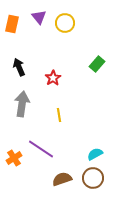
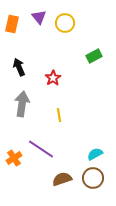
green rectangle: moved 3 px left, 8 px up; rotated 21 degrees clockwise
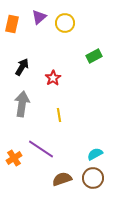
purple triangle: rotated 28 degrees clockwise
black arrow: moved 3 px right; rotated 54 degrees clockwise
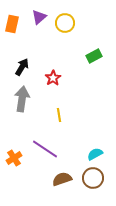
gray arrow: moved 5 px up
purple line: moved 4 px right
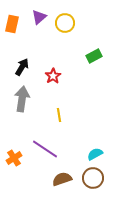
red star: moved 2 px up
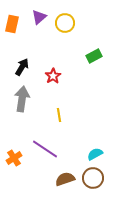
brown semicircle: moved 3 px right
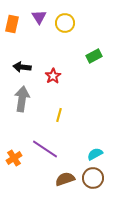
purple triangle: rotated 21 degrees counterclockwise
black arrow: rotated 114 degrees counterclockwise
yellow line: rotated 24 degrees clockwise
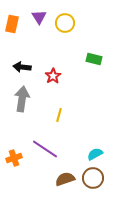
green rectangle: moved 3 px down; rotated 42 degrees clockwise
orange cross: rotated 14 degrees clockwise
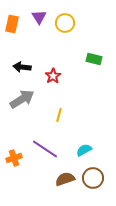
gray arrow: rotated 50 degrees clockwise
cyan semicircle: moved 11 px left, 4 px up
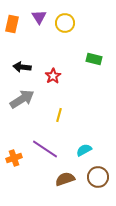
brown circle: moved 5 px right, 1 px up
